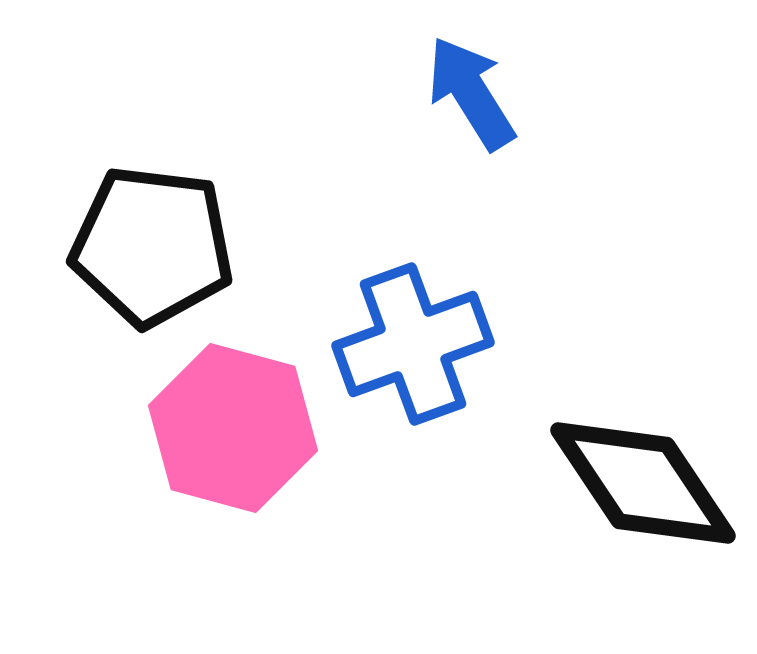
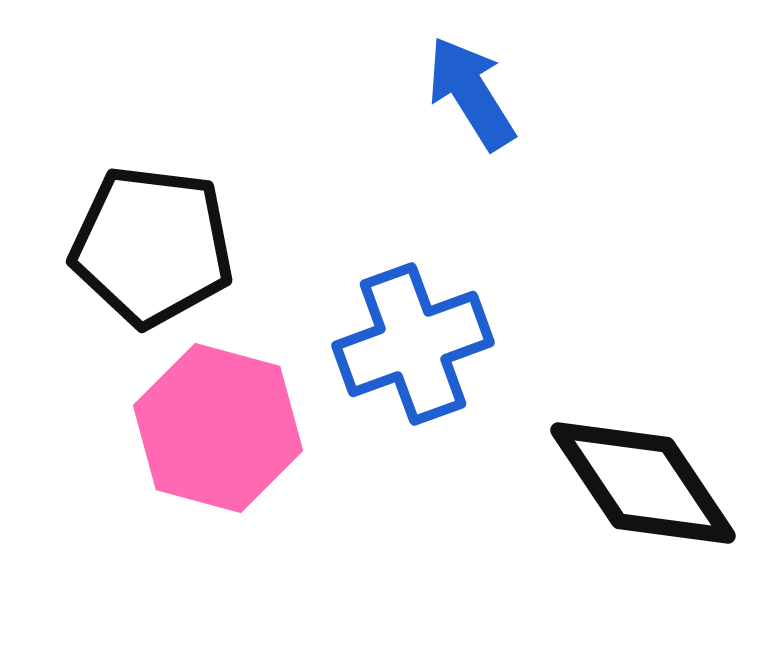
pink hexagon: moved 15 px left
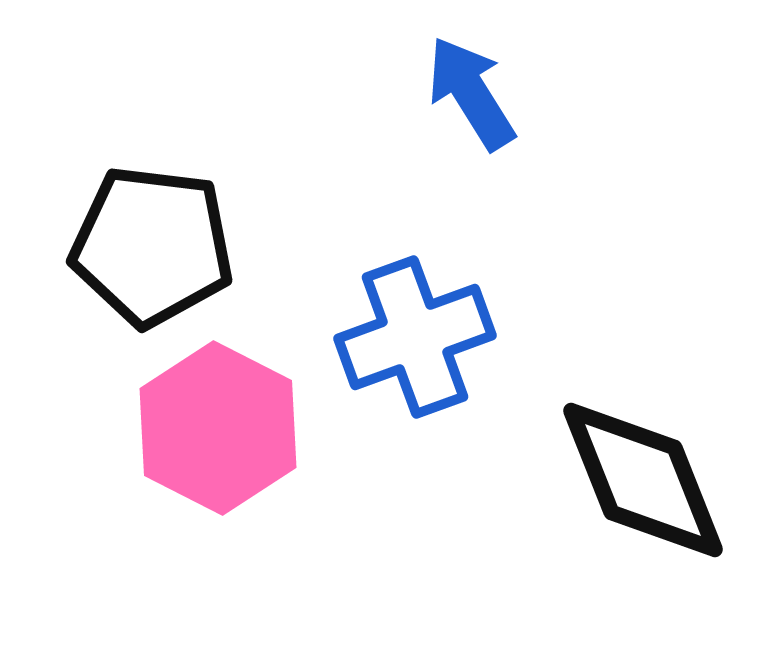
blue cross: moved 2 px right, 7 px up
pink hexagon: rotated 12 degrees clockwise
black diamond: moved 3 px up; rotated 12 degrees clockwise
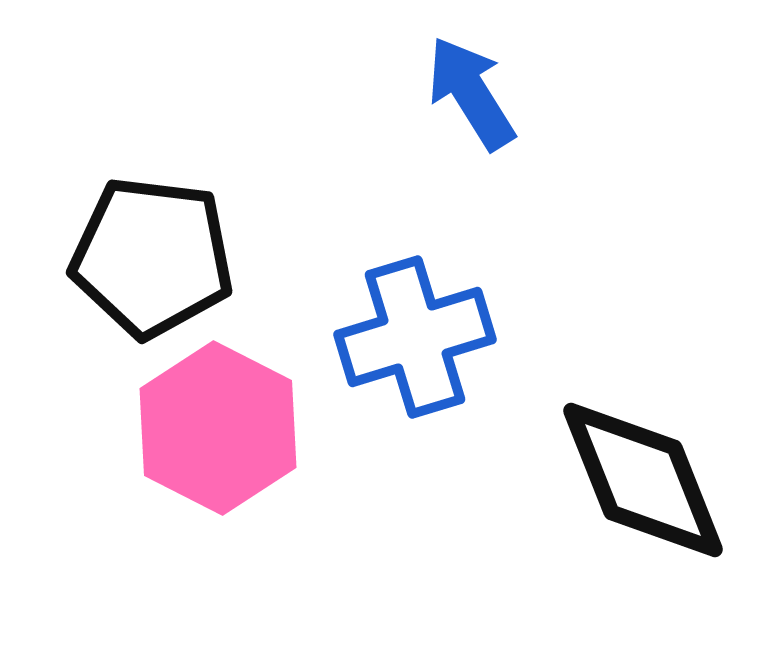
black pentagon: moved 11 px down
blue cross: rotated 3 degrees clockwise
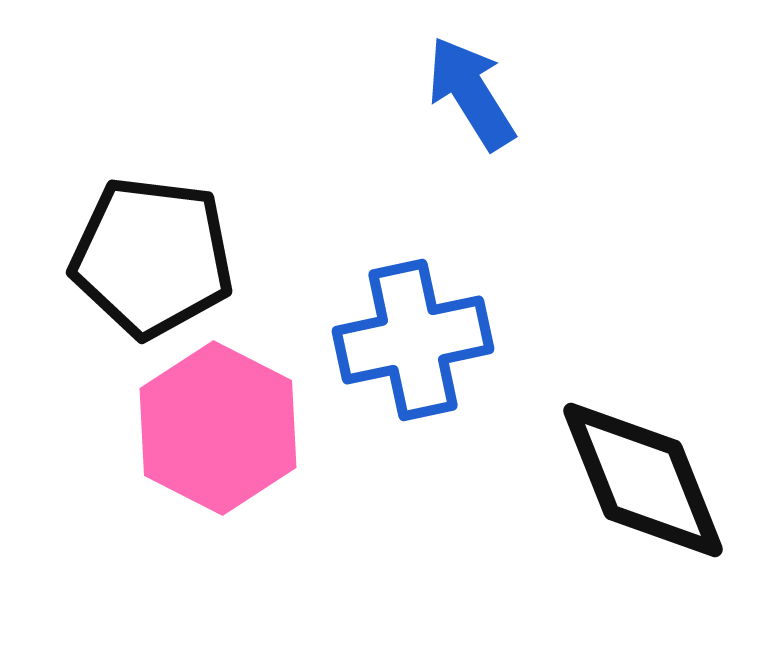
blue cross: moved 2 px left, 3 px down; rotated 5 degrees clockwise
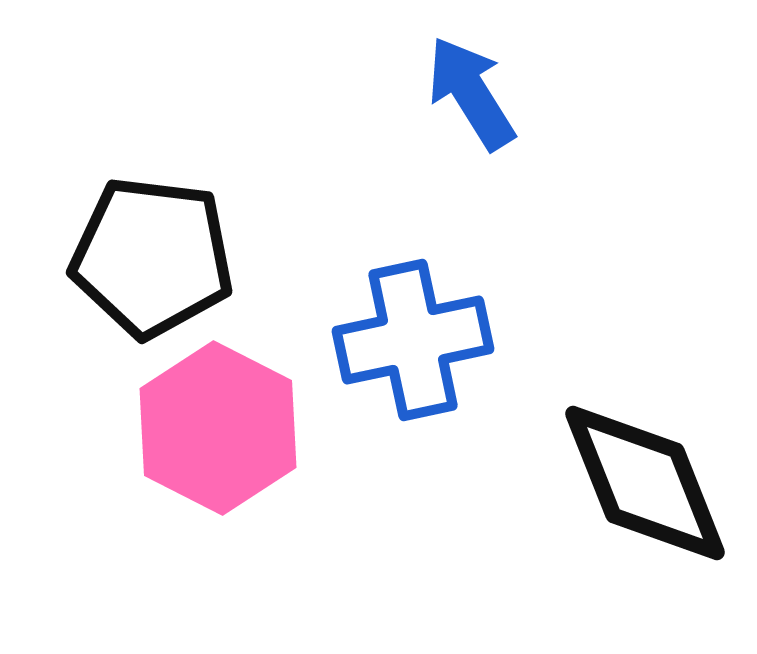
black diamond: moved 2 px right, 3 px down
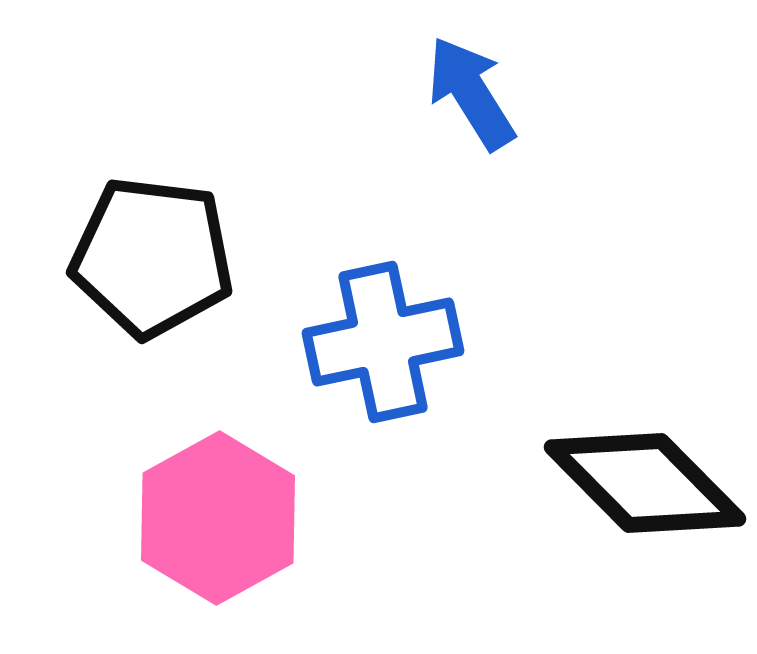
blue cross: moved 30 px left, 2 px down
pink hexagon: moved 90 px down; rotated 4 degrees clockwise
black diamond: rotated 23 degrees counterclockwise
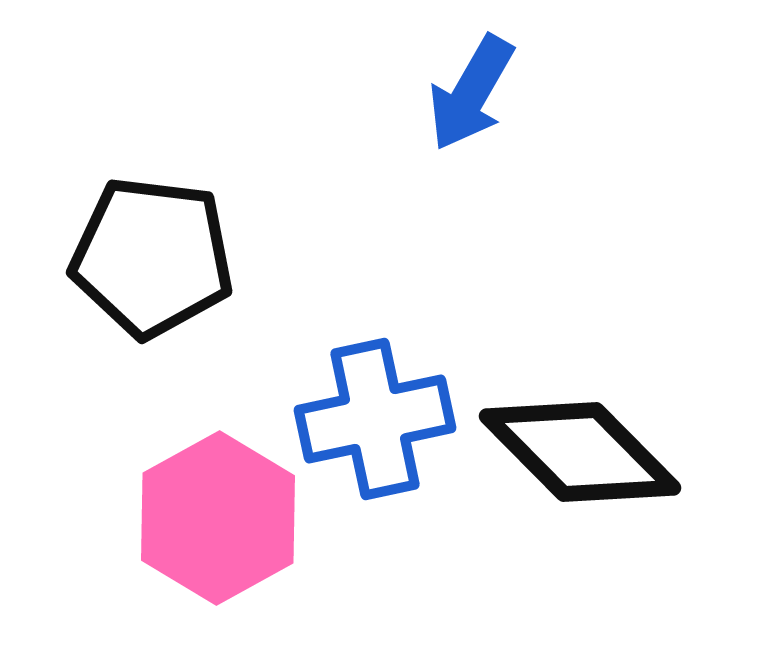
blue arrow: rotated 118 degrees counterclockwise
blue cross: moved 8 px left, 77 px down
black diamond: moved 65 px left, 31 px up
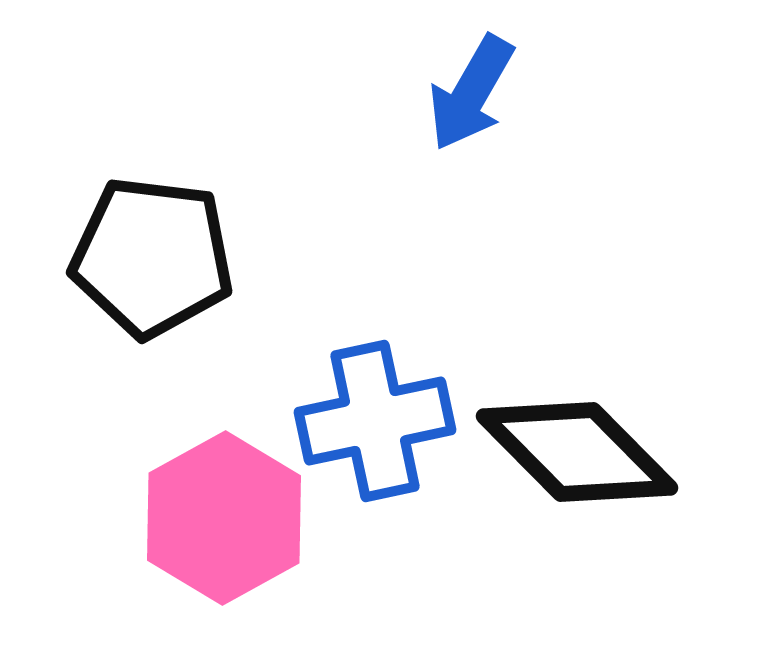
blue cross: moved 2 px down
black diamond: moved 3 px left
pink hexagon: moved 6 px right
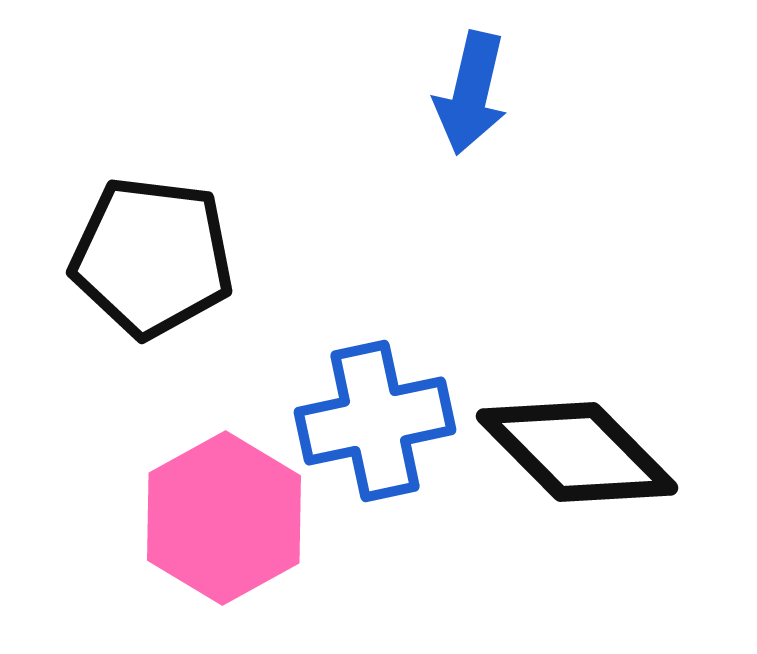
blue arrow: rotated 17 degrees counterclockwise
